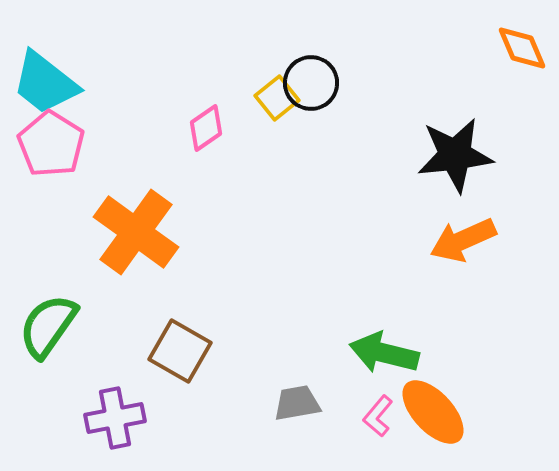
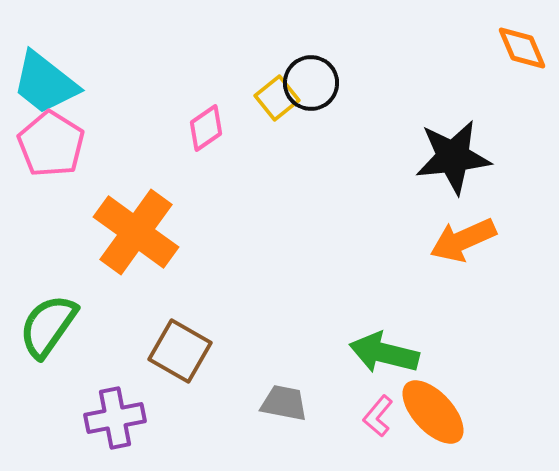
black star: moved 2 px left, 2 px down
gray trapezoid: moved 13 px left; rotated 21 degrees clockwise
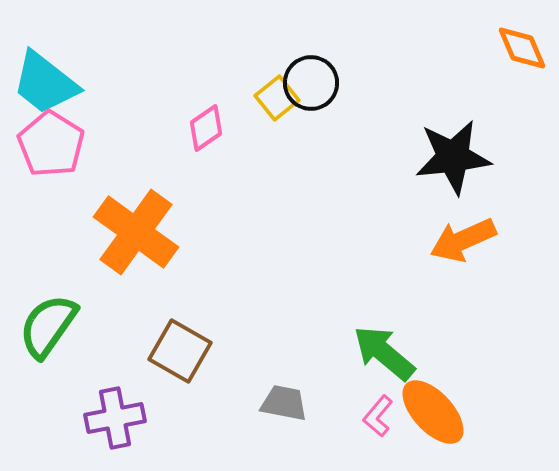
green arrow: rotated 26 degrees clockwise
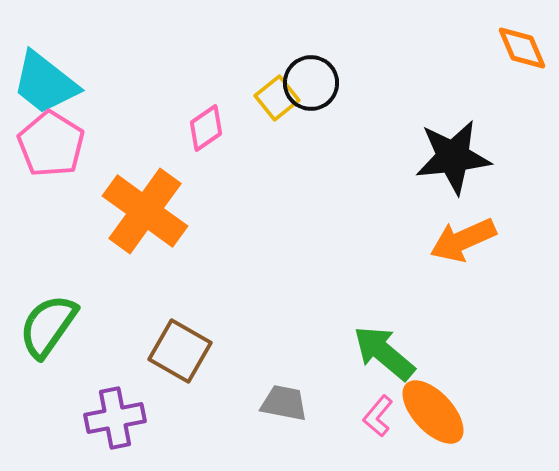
orange cross: moved 9 px right, 21 px up
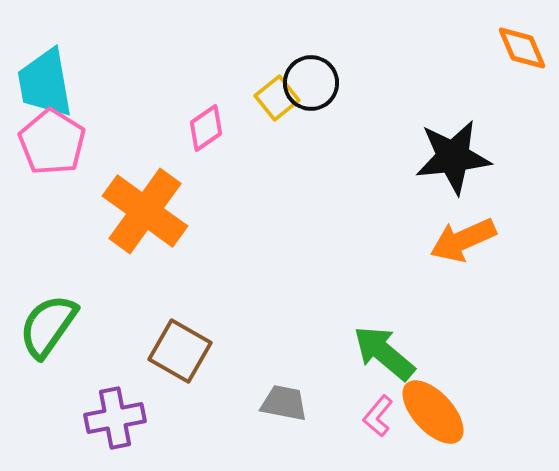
cyan trapezoid: rotated 42 degrees clockwise
pink pentagon: moved 1 px right, 2 px up
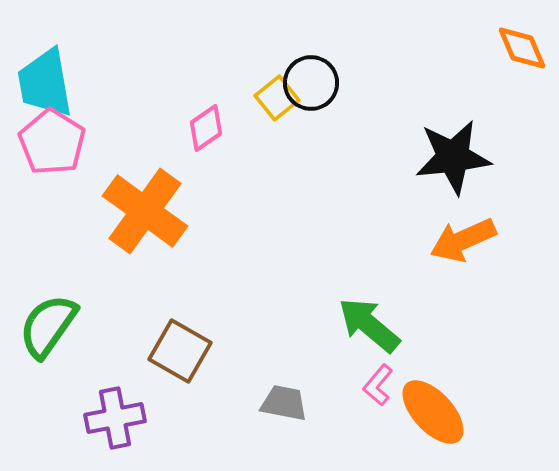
green arrow: moved 15 px left, 28 px up
pink L-shape: moved 31 px up
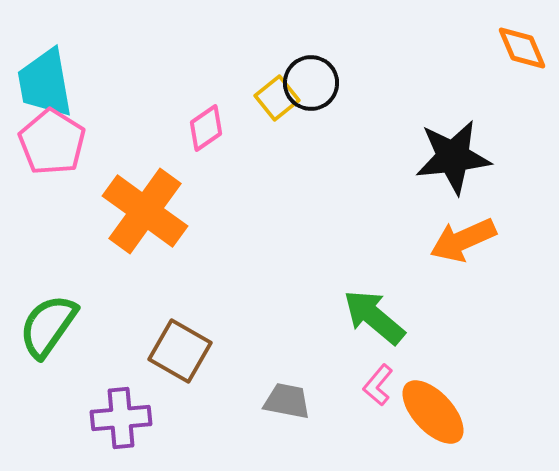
green arrow: moved 5 px right, 8 px up
gray trapezoid: moved 3 px right, 2 px up
purple cross: moved 6 px right; rotated 6 degrees clockwise
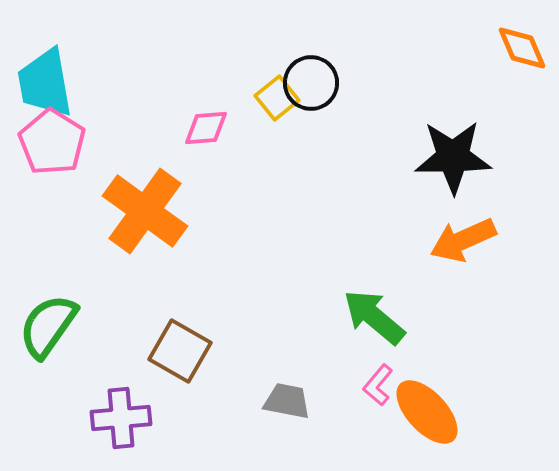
pink diamond: rotated 30 degrees clockwise
black star: rotated 6 degrees clockwise
orange ellipse: moved 6 px left
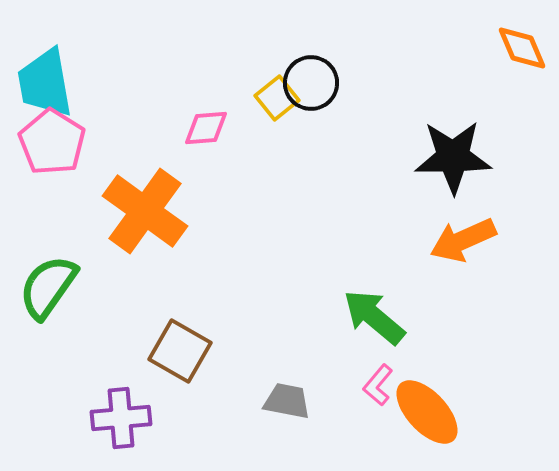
green semicircle: moved 39 px up
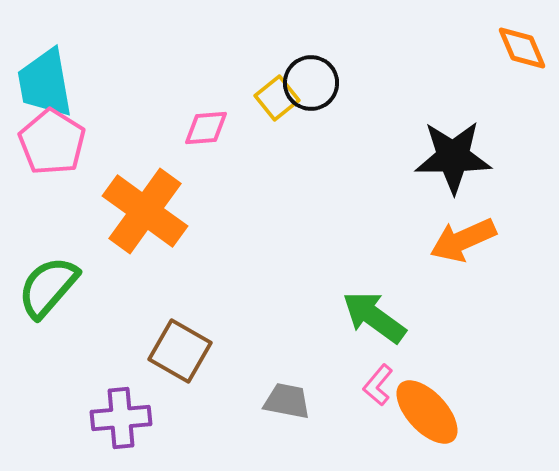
green semicircle: rotated 6 degrees clockwise
green arrow: rotated 4 degrees counterclockwise
